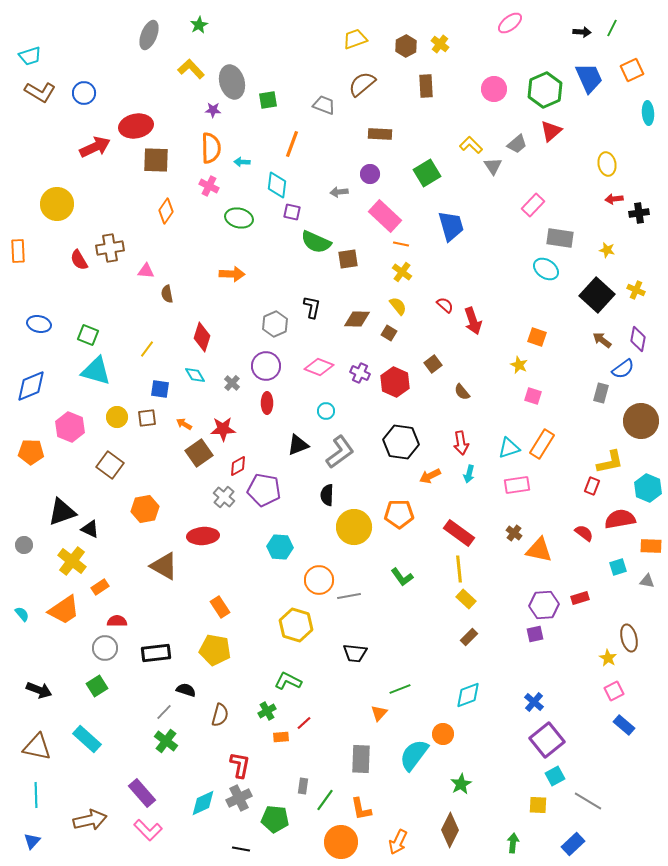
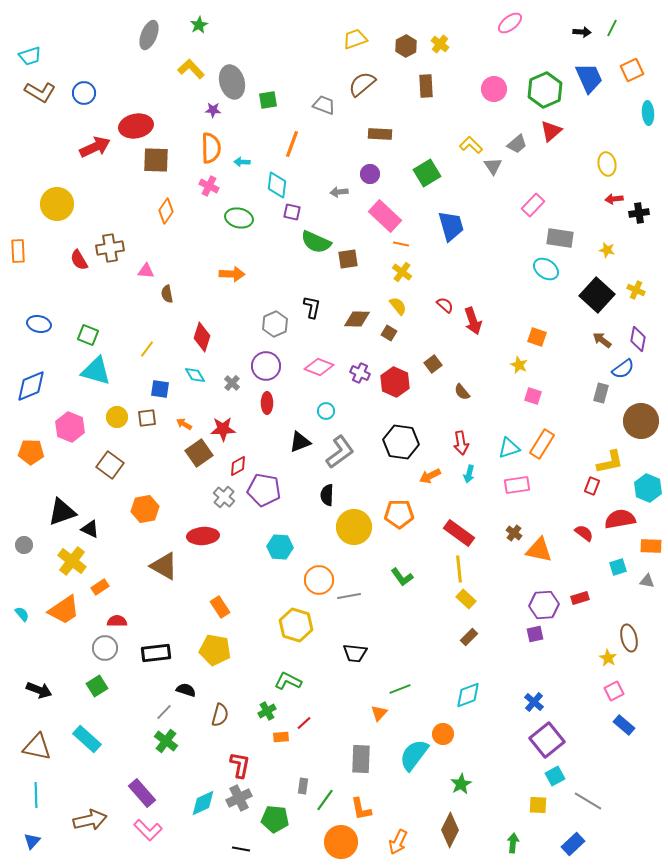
black triangle at (298, 445): moved 2 px right, 3 px up
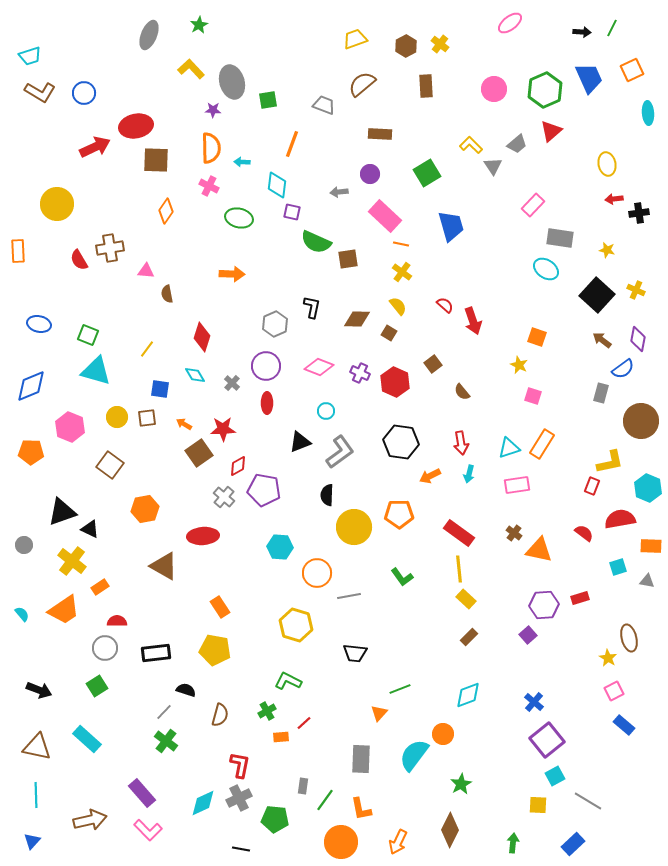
orange circle at (319, 580): moved 2 px left, 7 px up
purple square at (535, 634): moved 7 px left, 1 px down; rotated 30 degrees counterclockwise
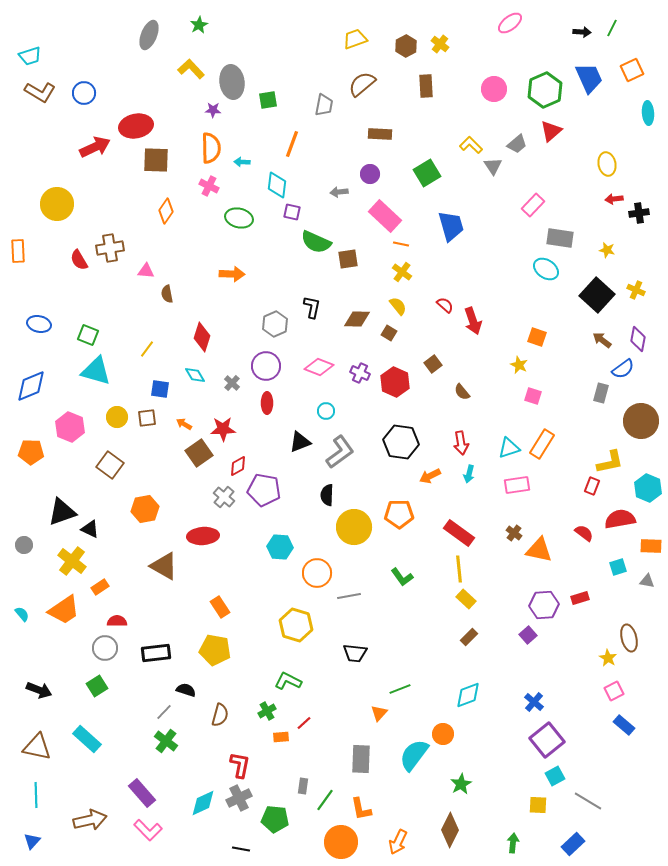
gray ellipse at (232, 82): rotated 8 degrees clockwise
gray trapezoid at (324, 105): rotated 80 degrees clockwise
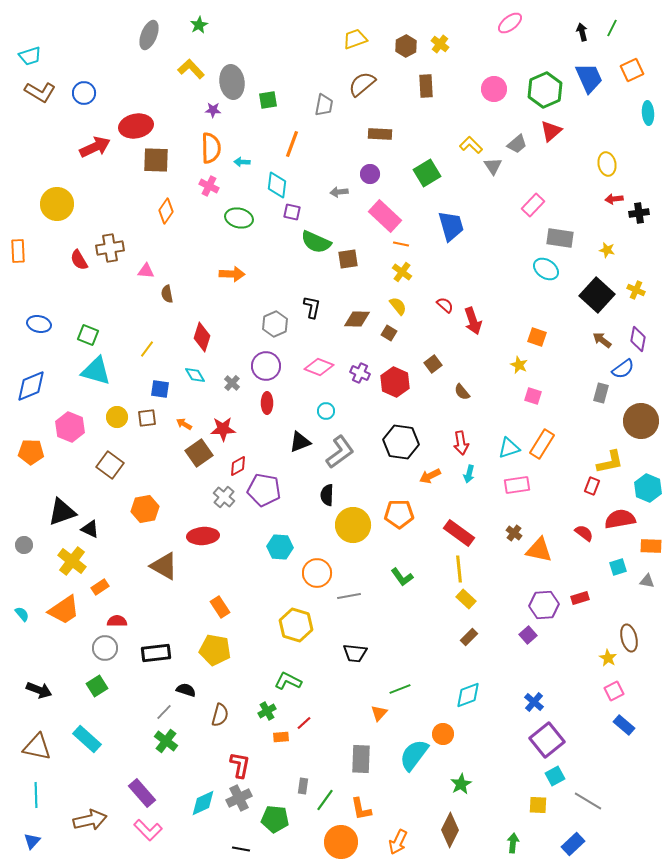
black arrow at (582, 32): rotated 108 degrees counterclockwise
yellow circle at (354, 527): moved 1 px left, 2 px up
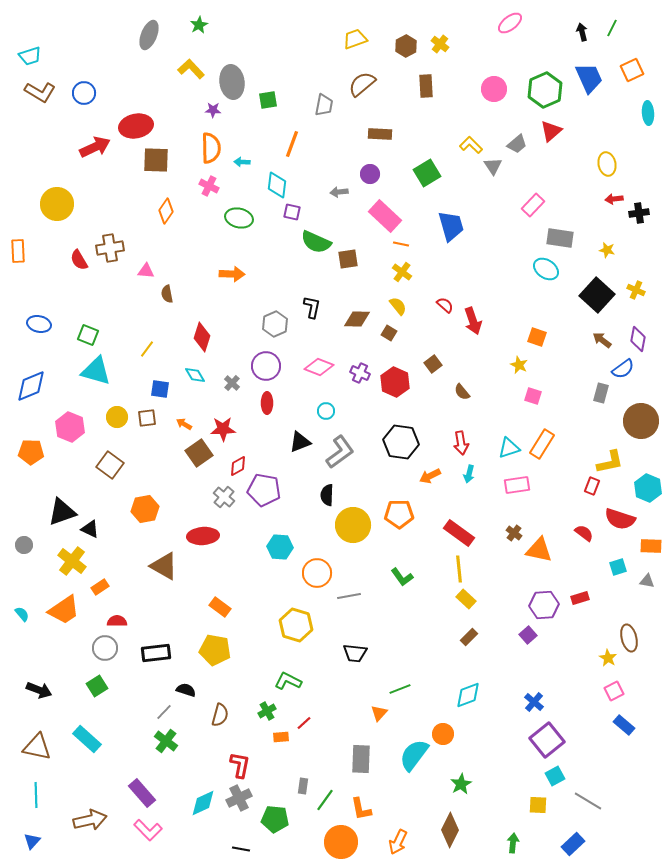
red semicircle at (620, 519): rotated 152 degrees counterclockwise
orange rectangle at (220, 607): rotated 20 degrees counterclockwise
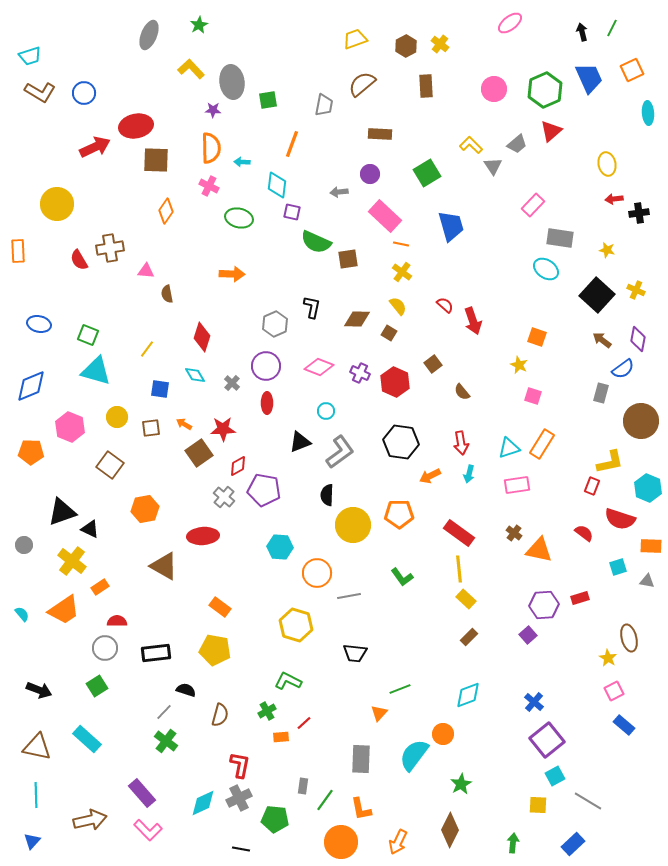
brown square at (147, 418): moved 4 px right, 10 px down
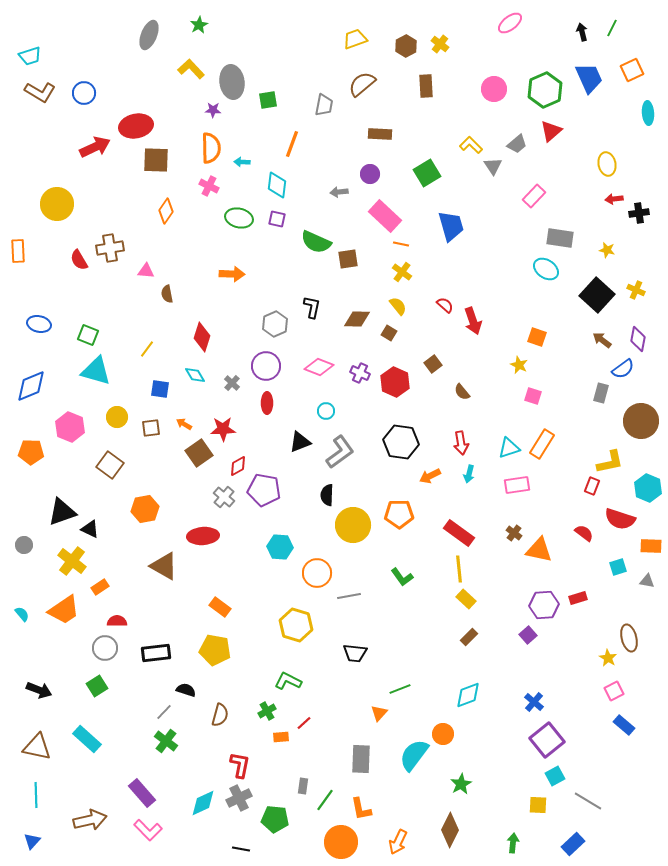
pink rectangle at (533, 205): moved 1 px right, 9 px up
purple square at (292, 212): moved 15 px left, 7 px down
red rectangle at (580, 598): moved 2 px left
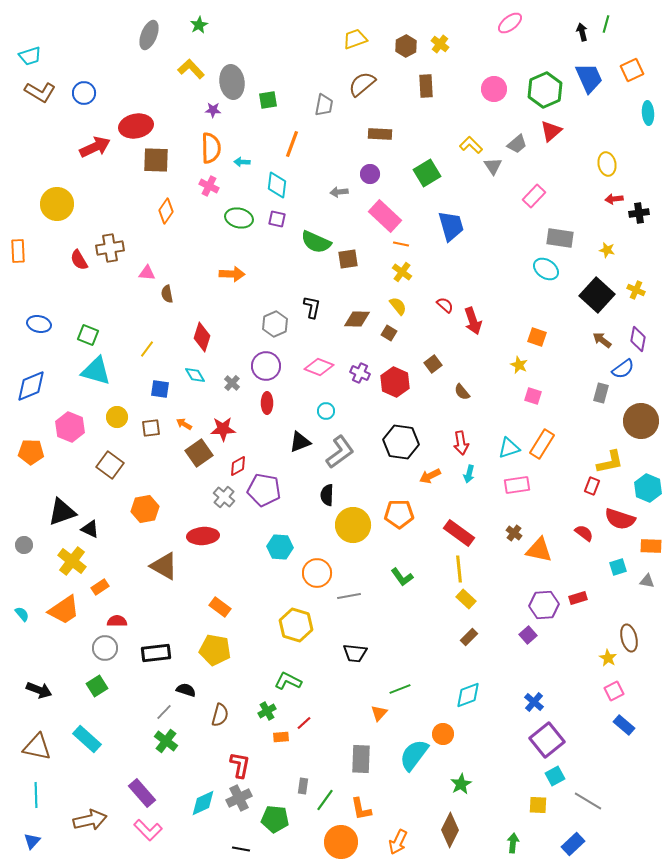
green line at (612, 28): moved 6 px left, 4 px up; rotated 12 degrees counterclockwise
pink triangle at (146, 271): moved 1 px right, 2 px down
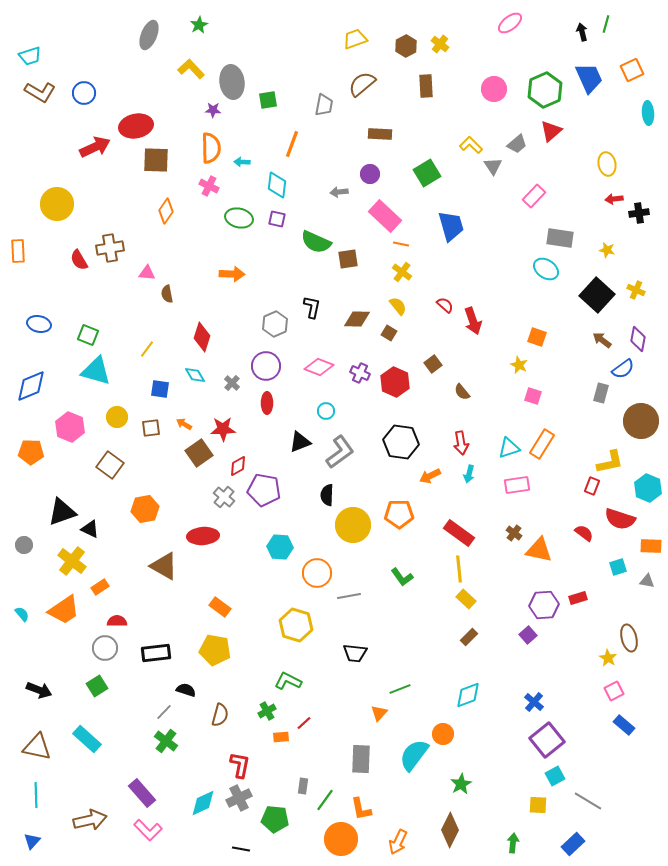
orange circle at (341, 842): moved 3 px up
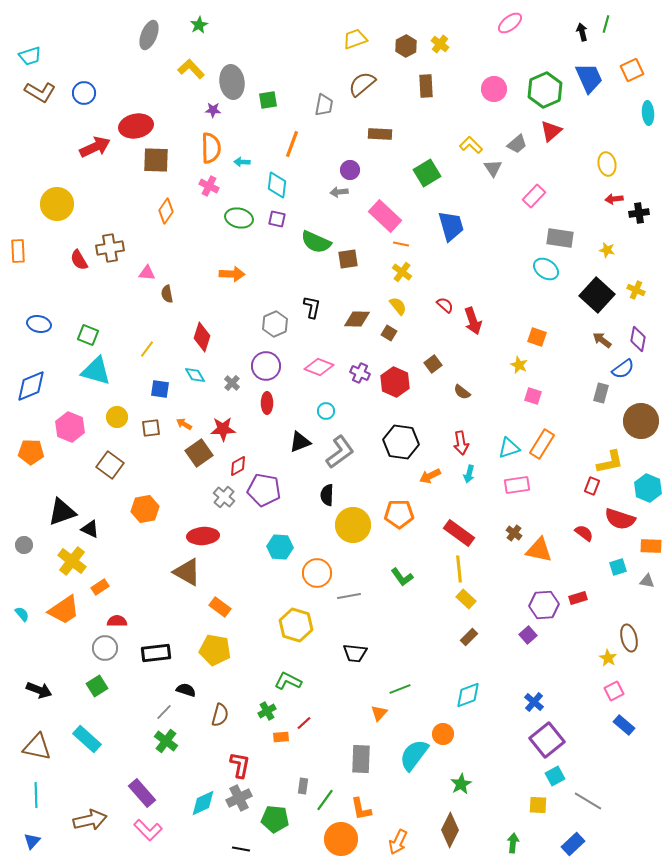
gray triangle at (493, 166): moved 2 px down
purple circle at (370, 174): moved 20 px left, 4 px up
brown semicircle at (462, 392): rotated 12 degrees counterclockwise
brown triangle at (164, 566): moved 23 px right, 6 px down
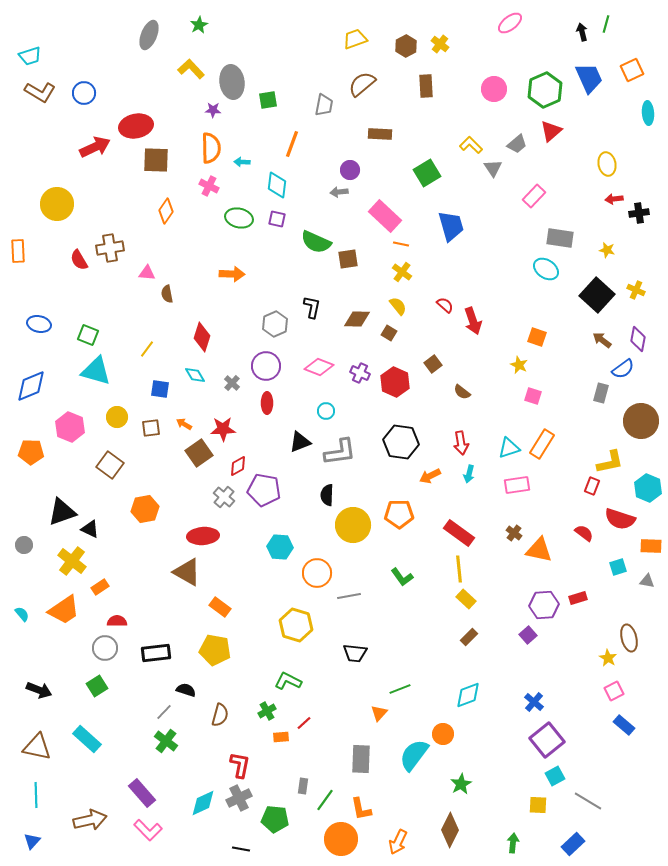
gray L-shape at (340, 452): rotated 28 degrees clockwise
